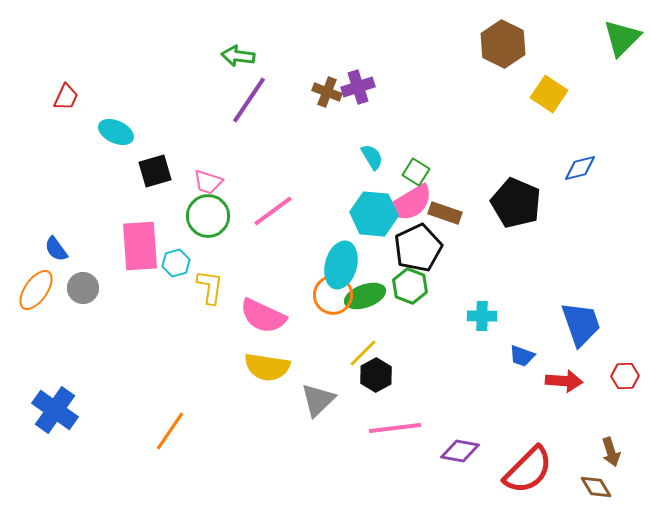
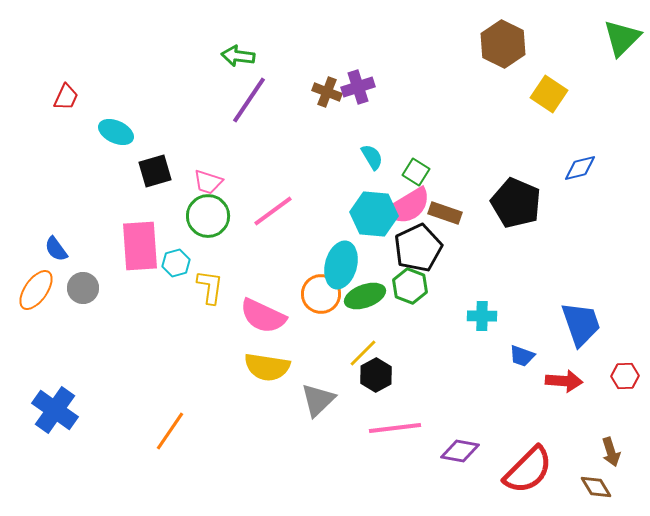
pink semicircle at (410, 203): moved 2 px left, 3 px down
orange circle at (333, 295): moved 12 px left, 1 px up
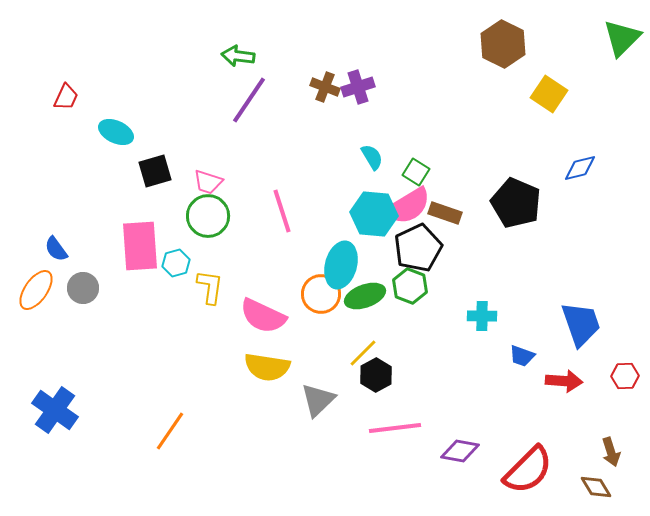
brown cross at (327, 92): moved 2 px left, 5 px up
pink line at (273, 211): moved 9 px right; rotated 72 degrees counterclockwise
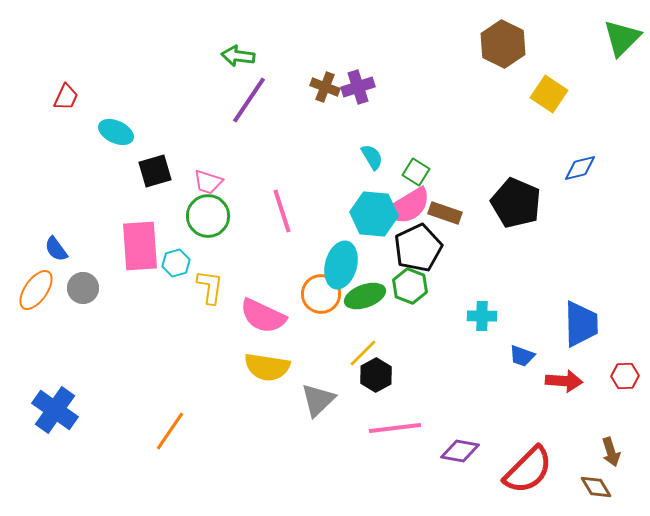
blue trapezoid at (581, 324): rotated 18 degrees clockwise
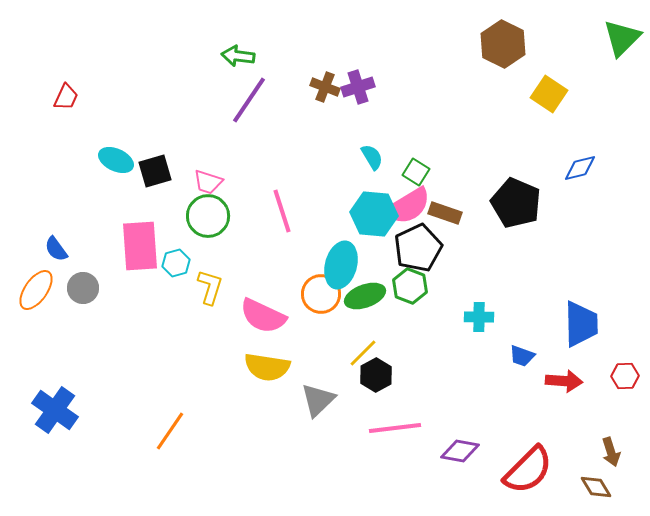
cyan ellipse at (116, 132): moved 28 px down
yellow L-shape at (210, 287): rotated 9 degrees clockwise
cyan cross at (482, 316): moved 3 px left, 1 px down
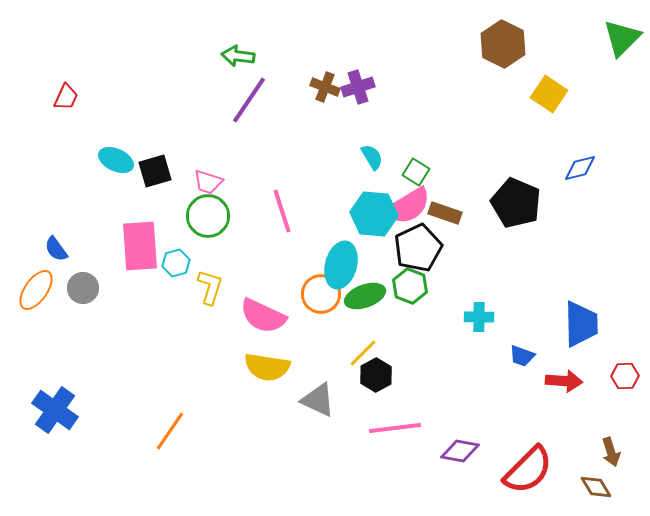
gray triangle at (318, 400): rotated 51 degrees counterclockwise
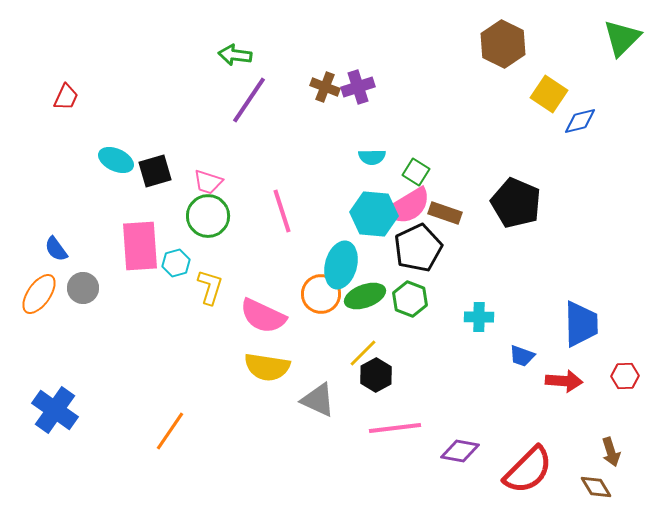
green arrow at (238, 56): moved 3 px left, 1 px up
cyan semicircle at (372, 157): rotated 120 degrees clockwise
blue diamond at (580, 168): moved 47 px up
green hexagon at (410, 286): moved 13 px down
orange ellipse at (36, 290): moved 3 px right, 4 px down
